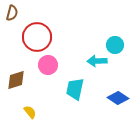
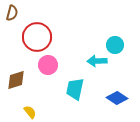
blue diamond: moved 1 px left
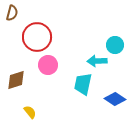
cyan trapezoid: moved 8 px right, 5 px up
blue diamond: moved 2 px left, 1 px down
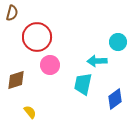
cyan circle: moved 3 px right, 3 px up
pink circle: moved 2 px right
blue diamond: rotated 70 degrees counterclockwise
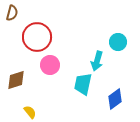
cyan arrow: rotated 72 degrees counterclockwise
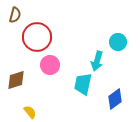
brown semicircle: moved 3 px right, 2 px down
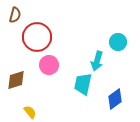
pink circle: moved 1 px left
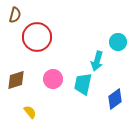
pink circle: moved 4 px right, 14 px down
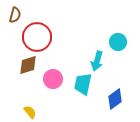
brown diamond: moved 12 px right, 15 px up
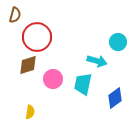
cyan arrow: rotated 90 degrees counterclockwise
blue diamond: moved 1 px up
yellow semicircle: rotated 48 degrees clockwise
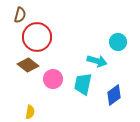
brown semicircle: moved 5 px right
brown diamond: rotated 55 degrees clockwise
blue diamond: moved 1 px left, 3 px up
